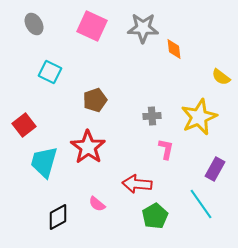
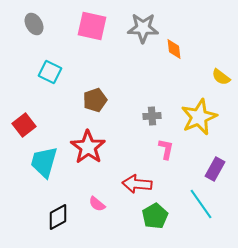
pink square: rotated 12 degrees counterclockwise
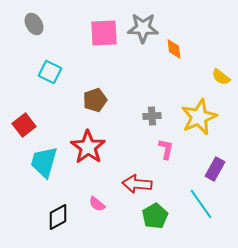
pink square: moved 12 px right, 7 px down; rotated 16 degrees counterclockwise
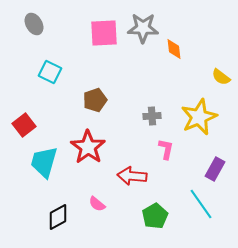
red arrow: moved 5 px left, 8 px up
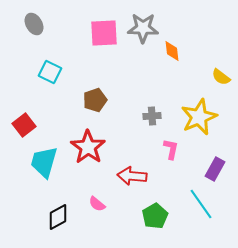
orange diamond: moved 2 px left, 2 px down
pink L-shape: moved 5 px right
